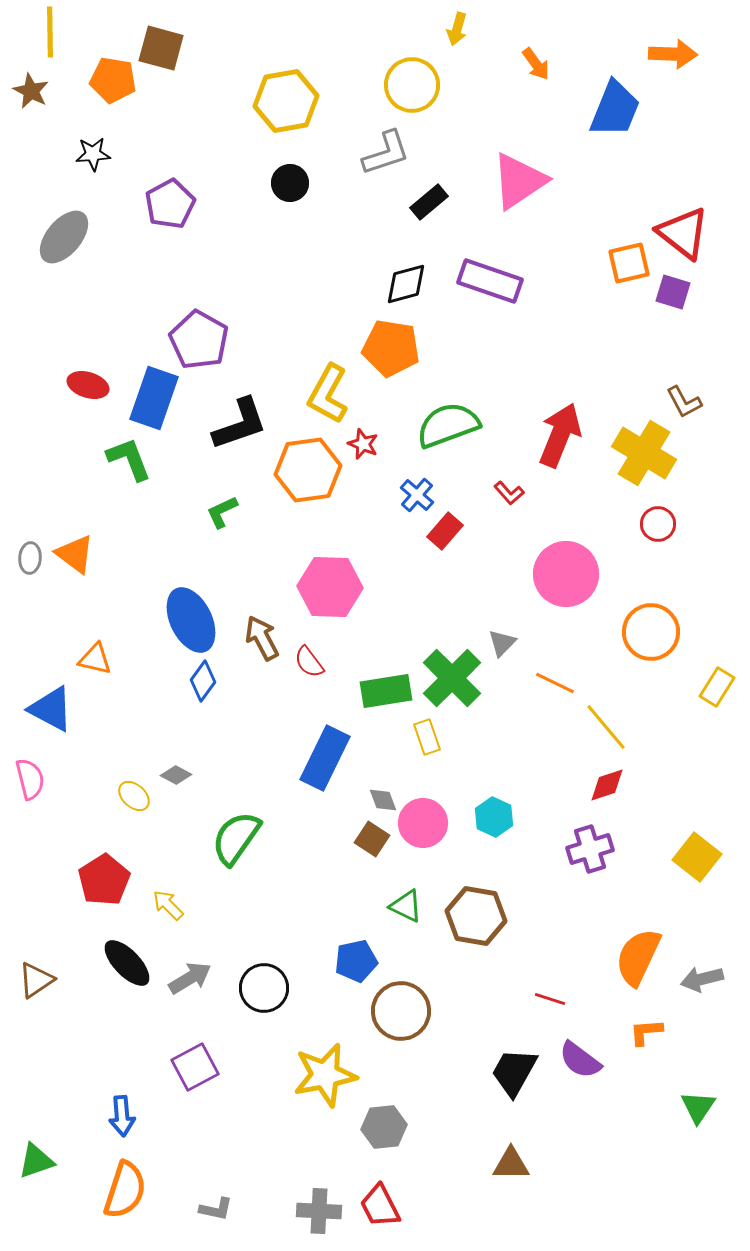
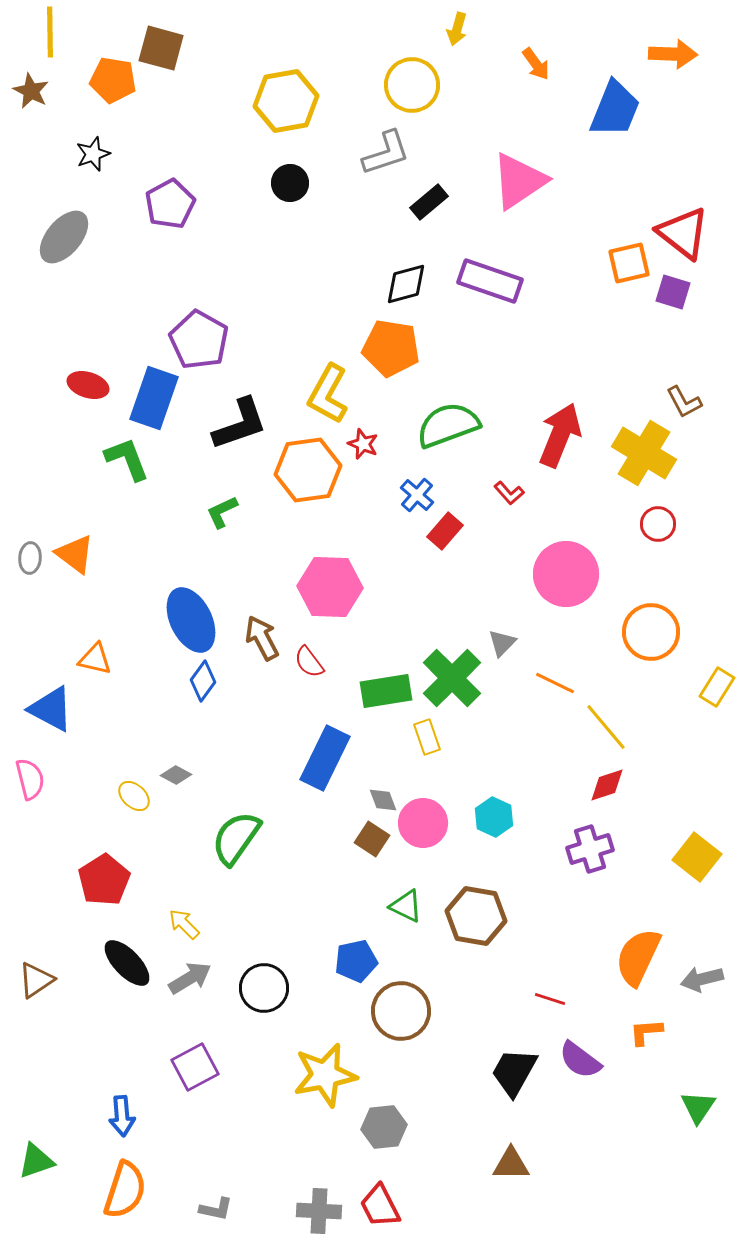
black star at (93, 154): rotated 16 degrees counterclockwise
green L-shape at (129, 459): moved 2 px left
yellow arrow at (168, 905): moved 16 px right, 19 px down
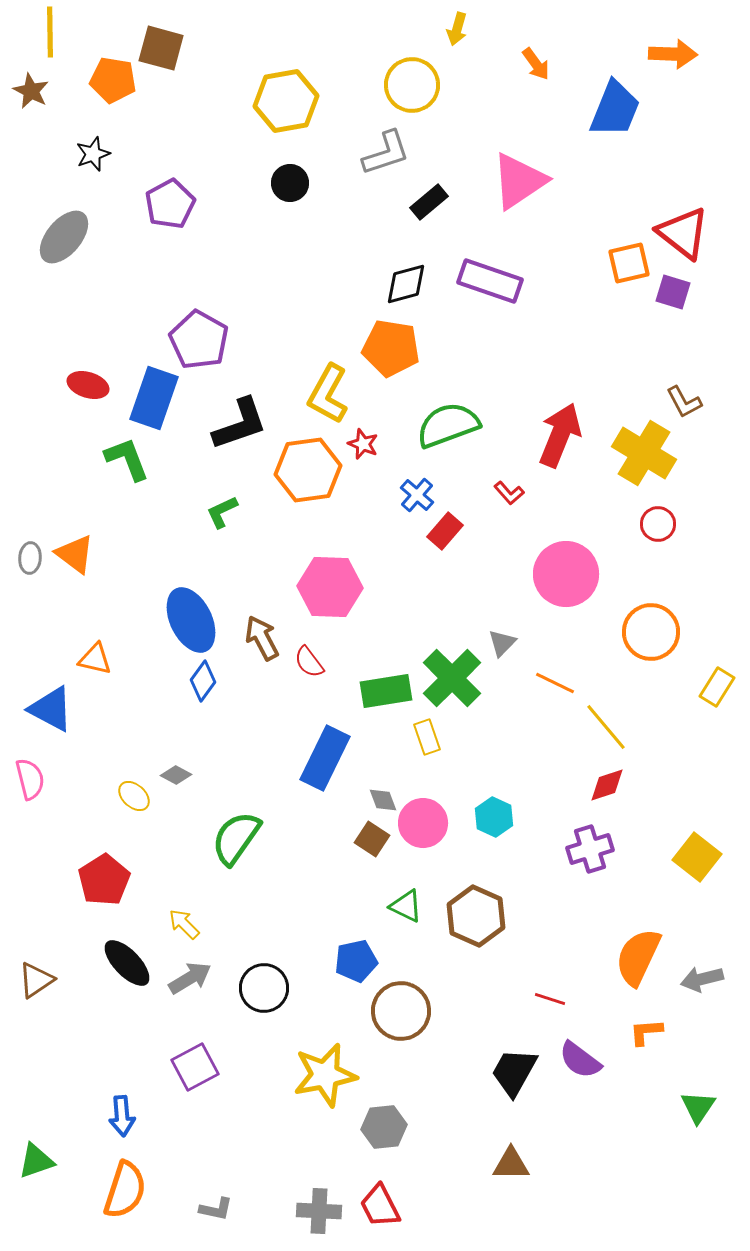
brown hexagon at (476, 916): rotated 14 degrees clockwise
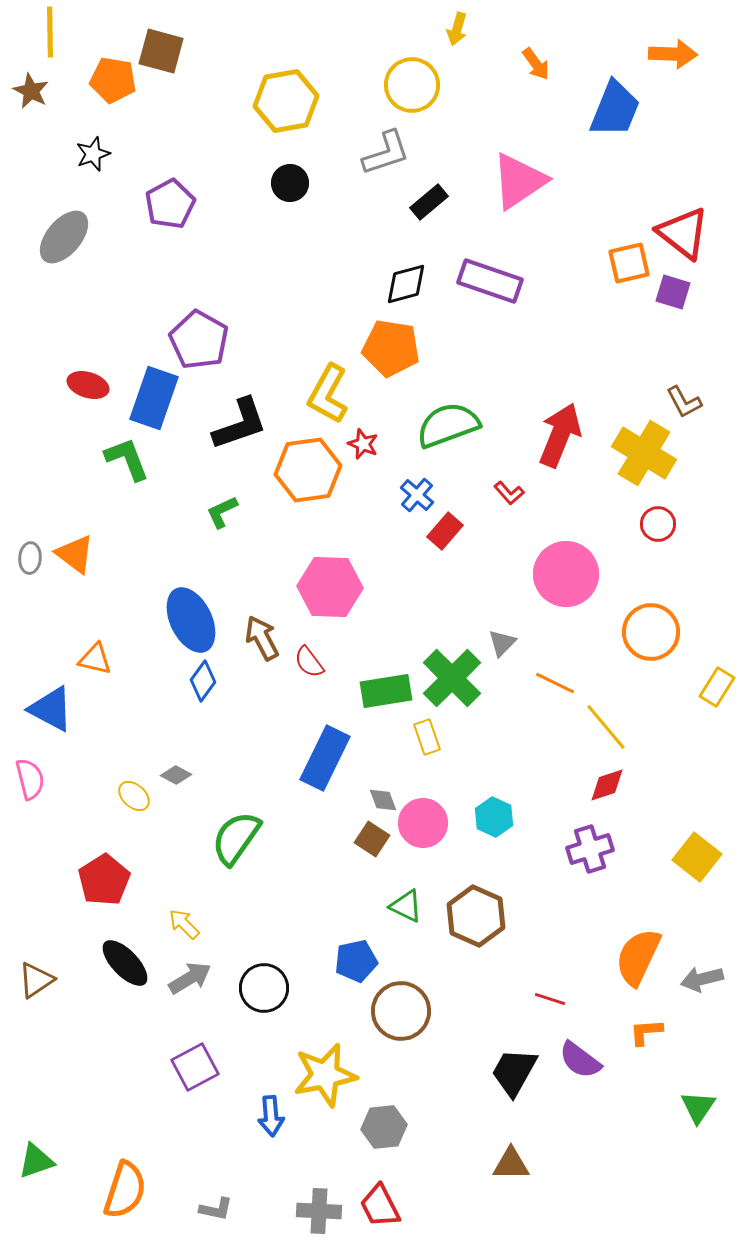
brown square at (161, 48): moved 3 px down
black ellipse at (127, 963): moved 2 px left
blue arrow at (122, 1116): moved 149 px right
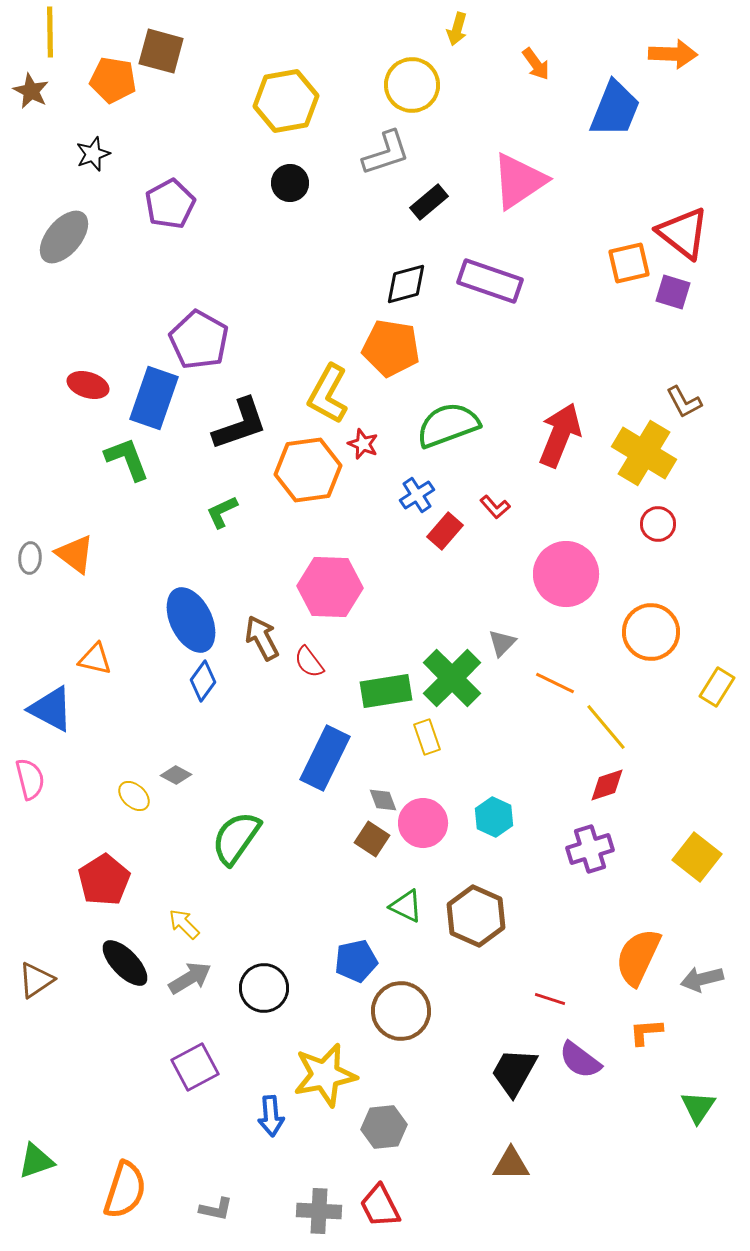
red L-shape at (509, 493): moved 14 px left, 14 px down
blue cross at (417, 495): rotated 16 degrees clockwise
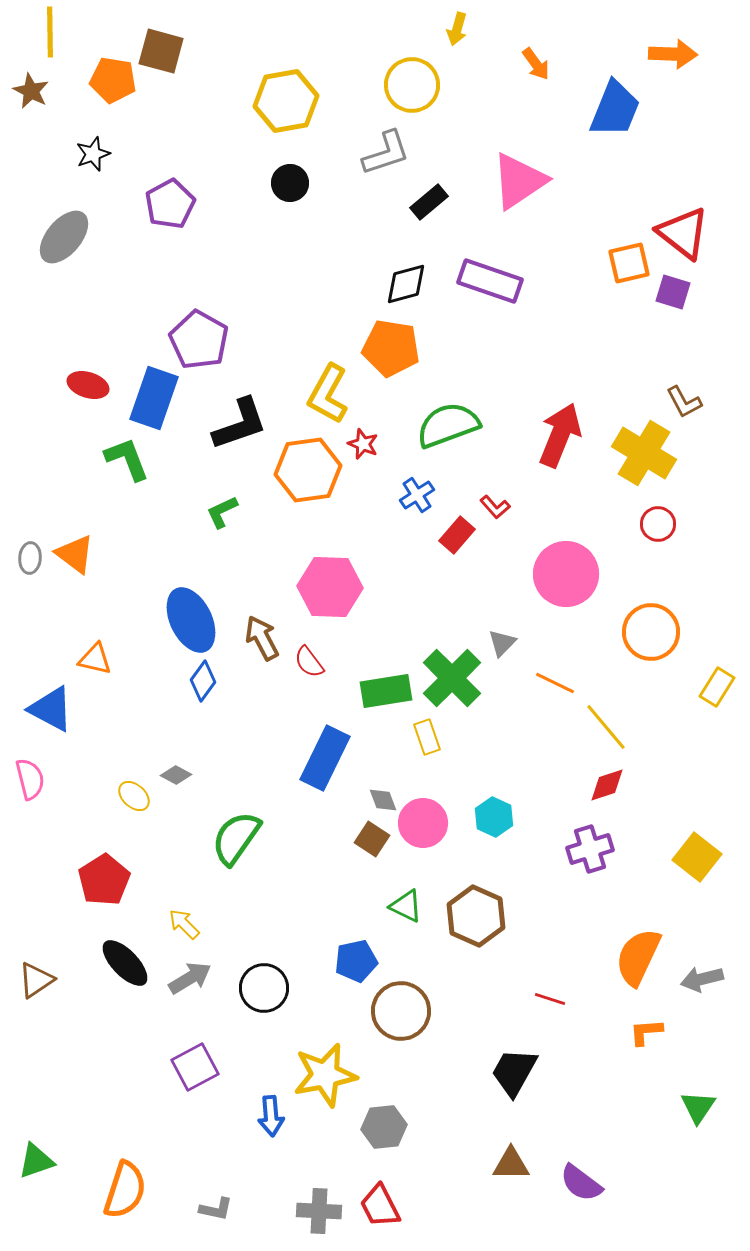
red rectangle at (445, 531): moved 12 px right, 4 px down
purple semicircle at (580, 1060): moved 1 px right, 123 px down
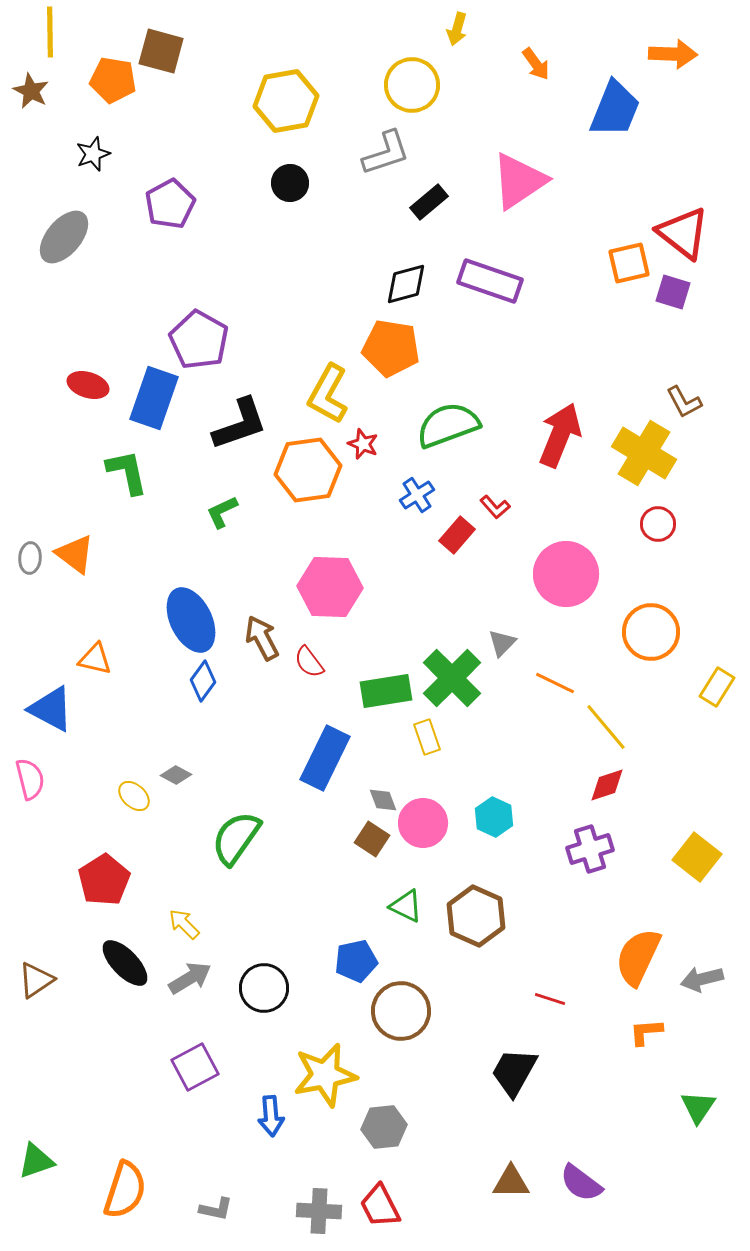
green L-shape at (127, 459): moved 13 px down; rotated 9 degrees clockwise
brown triangle at (511, 1164): moved 18 px down
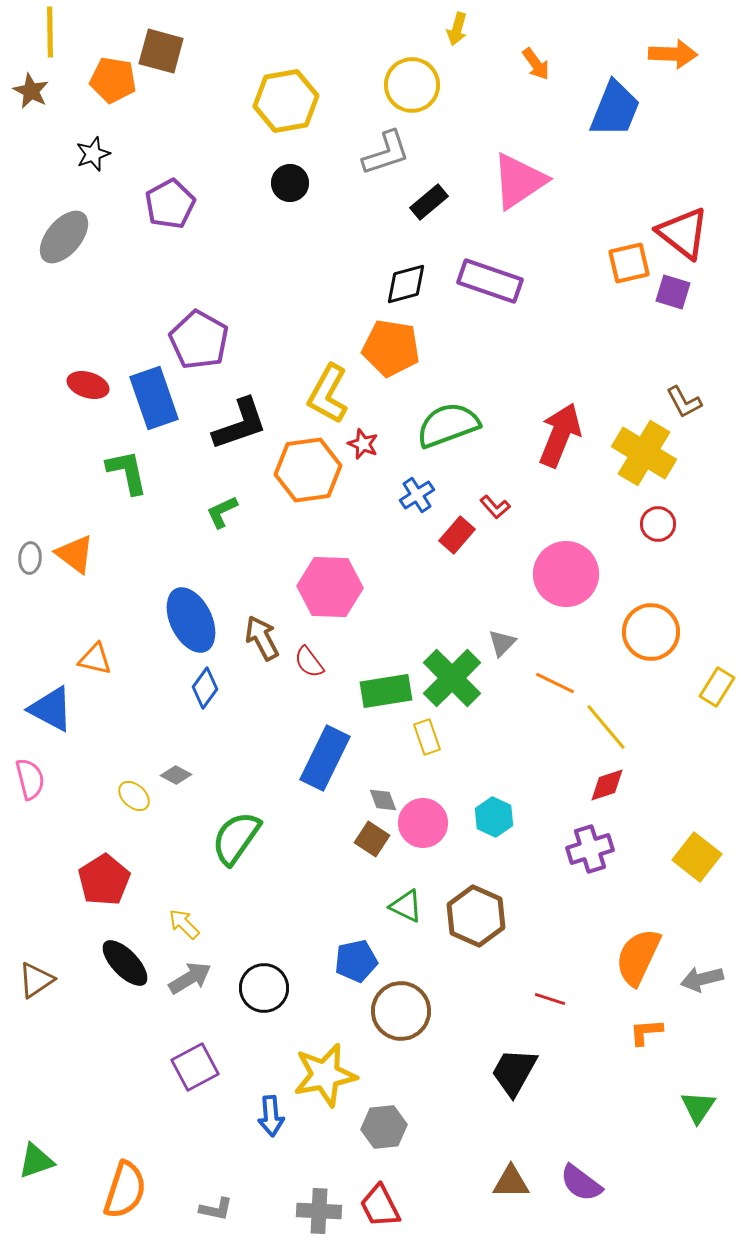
blue rectangle at (154, 398): rotated 38 degrees counterclockwise
blue diamond at (203, 681): moved 2 px right, 7 px down
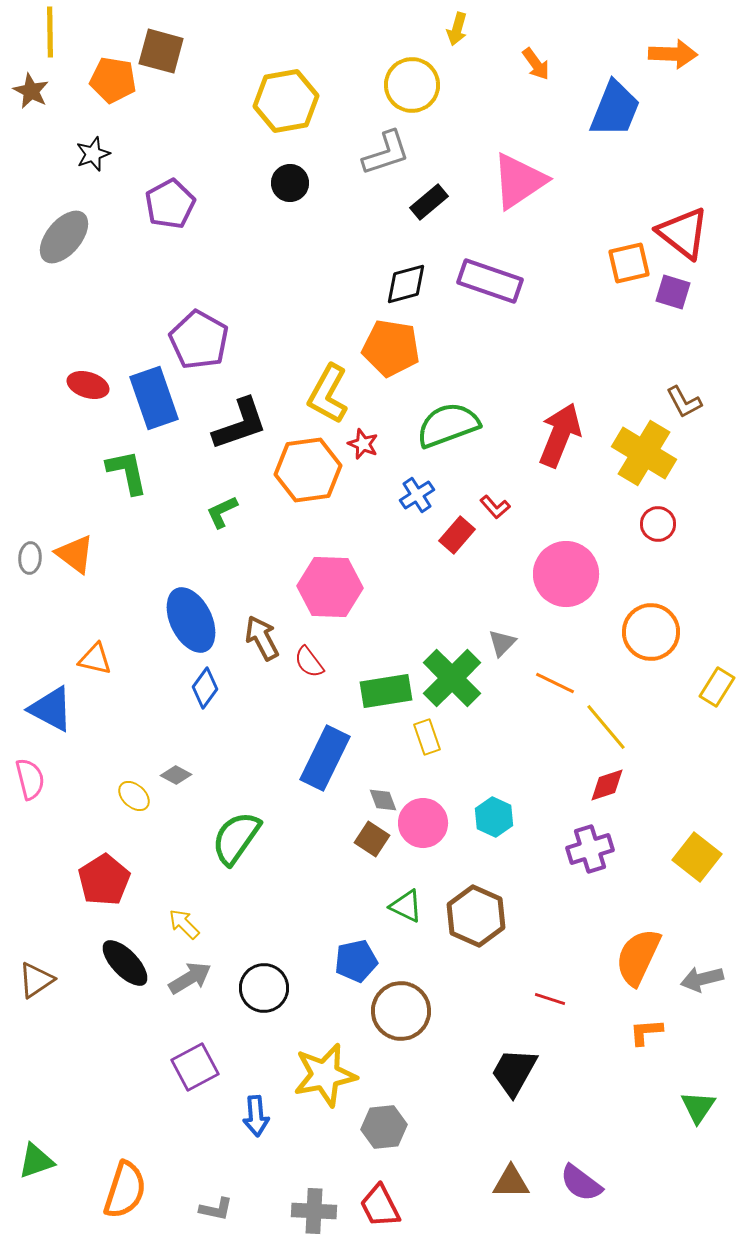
blue arrow at (271, 1116): moved 15 px left
gray cross at (319, 1211): moved 5 px left
